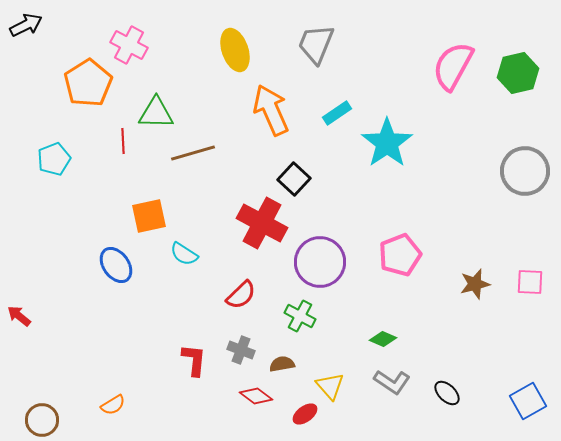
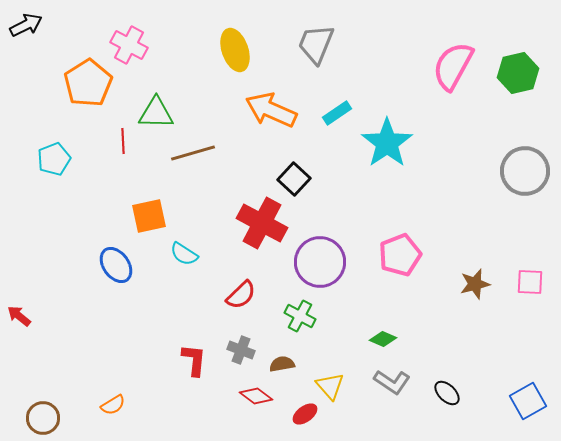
orange arrow: rotated 42 degrees counterclockwise
brown circle: moved 1 px right, 2 px up
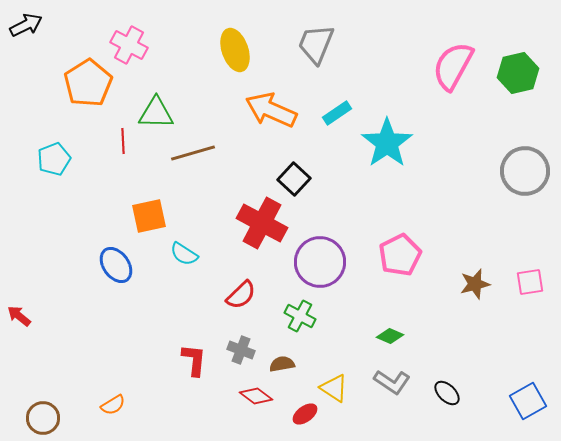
pink pentagon: rotated 6 degrees counterclockwise
pink square: rotated 12 degrees counterclockwise
green diamond: moved 7 px right, 3 px up
yellow triangle: moved 4 px right, 2 px down; rotated 16 degrees counterclockwise
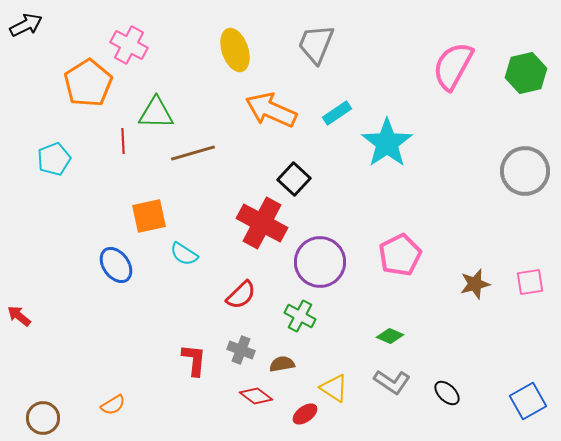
green hexagon: moved 8 px right
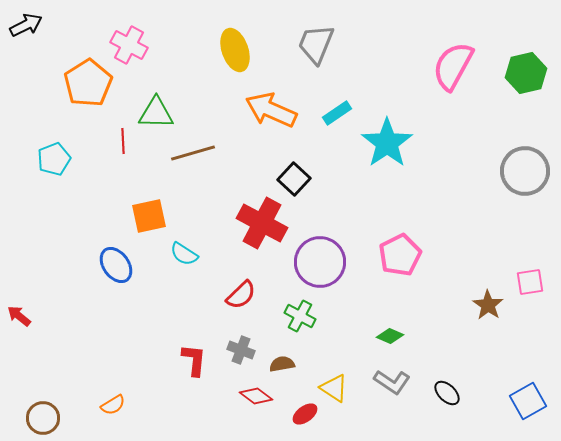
brown star: moved 13 px right, 21 px down; rotated 24 degrees counterclockwise
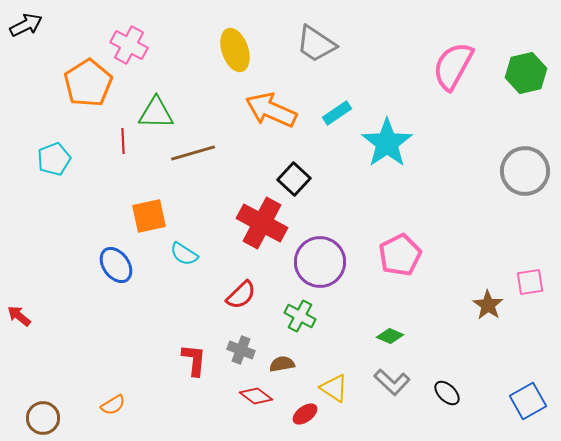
gray trapezoid: rotated 78 degrees counterclockwise
gray L-shape: rotated 9 degrees clockwise
